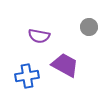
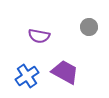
purple trapezoid: moved 7 px down
blue cross: rotated 25 degrees counterclockwise
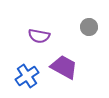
purple trapezoid: moved 1 px left, 5 px up
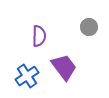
purple semicircle: rotated 100 degrees counterclockwise
purple trapezoid: rotated 24 degrees clockwise
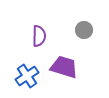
gray circle: moved 5 px left, 3 px down
purple trapezoid: rotated 36 degrees counterclockwise
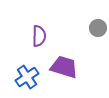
gray circle: moved 14 px right, 2 px up
blue cross: moved 1 px down
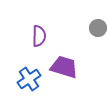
blue cross: moved 2 px right, 2 px down
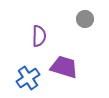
gray circle: moved 13 px left, 9 px up
blue cross: moved 1 px left, 1 px up
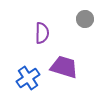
purple semicircle: moved 3 px right, 3 px up
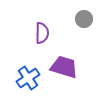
gray circle: moved 1 px left
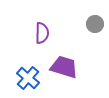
gray circle: moved 11 px right, 5 px down
blue cross: rotated 15 degrees counterclockwise
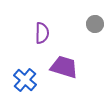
blue cross: moved 3 px left, 2 px down
